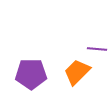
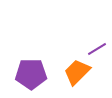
purple line: rotated 36 degrees counterclockwise
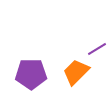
orange trapezoid: moved 1 px left
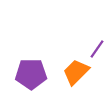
purple line: rotated 24 degrees counterclockwise
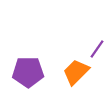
purple pentagon: moved 3 px left, 2 px up
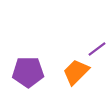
purple line: rotated 18 degrees clockwise
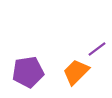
purple pentagon: rotated 8 degrees counterclockwise
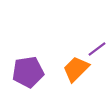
orange trapezoid: moved 3 px up
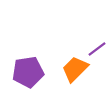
orange trapezoid: moved 1 px left
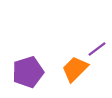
purple pentagon: rotated 8 degrees counterclockwise
